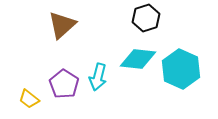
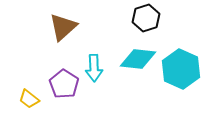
brown triangle: moved 1 px right, 2 px down
cyan arrow: moved 4 px left, 9 px up; rotated 16 degrees counterclockwise
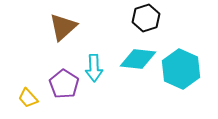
yellow trapezoid: moved 1 px left, 1 px up; rotated 10 degrees clockwise
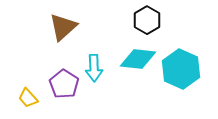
black hexagon: moved 1 px right, 2 px down; rotated 12 degrees counterclockwise
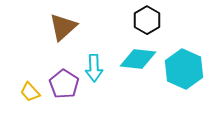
cyan hexagon: moved 3 px right
yellow trapezoid: moved 2 px right, 6 px up
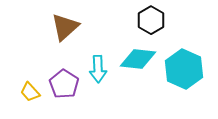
black hexagon: moved 4 px right
brown triangle: moved 2 px right
cyan arrow: moved 4 px right, 1 px down
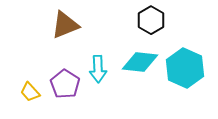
brown triangle: moved 2 px up; rotated 20 degrees clockwise
cyan diamond: moved 2 px right, 3 px down
cyan hexagon: moved 1 px right, 1 px up
purple pentagon: moved 1 px right
